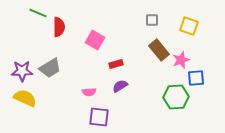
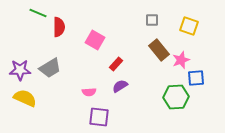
red rectangle: rotated 32 degrees counterclockwise
purple star: moved 2 px left, 1 px up
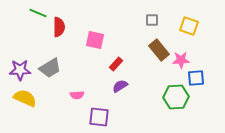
pink square: rotated 18 degrees counterclockwise
pink star: rotated 18 degrees clockwise
pink semicircle: moved 12 px left, 3 px down
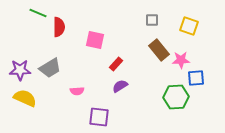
pink semicircle: moved 4 px up
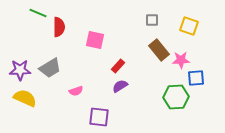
red rectangle: moved 2 px right, 2 px down
pink semicircle: moved 1 px left; rotated 16 degrees counterclockwise
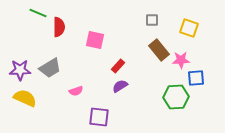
yellow square: moved 2 px down
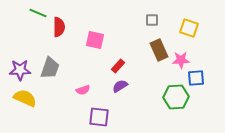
brown rectangle: rotated 15 degrees clockwise
gray trapezoid: rotated 40 degrees counterclockwise
pink semicircle: moved 7 px right, 1 px up
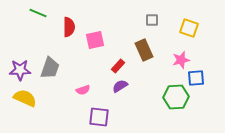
red semicircle: moved 10 px right
pink square: rotated 24 degrees counterclockwise
brown rectangle: moved 15 px left
pink star: rotated 12 degrees counterclockwise
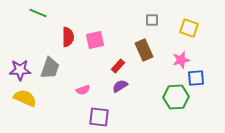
red semicircle: moved 1 px left, 10 px down
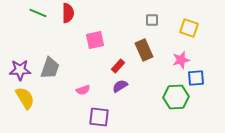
red semicircle: moved 24 px up
yellow semicircle: rotated 35 degrees clockwise
